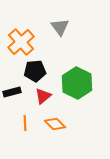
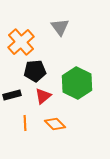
black rectangle: moved 3 px down
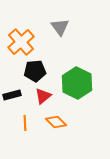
orange diamond: moved 1 px right, 2 px up
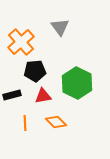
red triangle: rotated 30 degrees clockwise
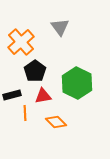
black pentagon: rotated 30 degrees counterclockwise
orange line: moved 10 px up
